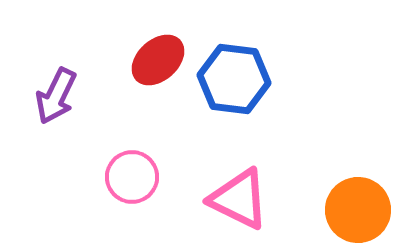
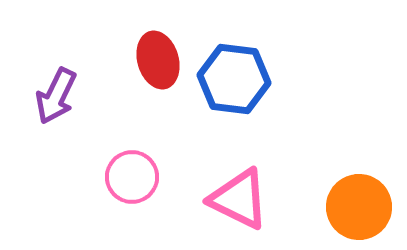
red ellipse: rotated 64 degrees counterclockwise
orange circle: moved 1 px right, 3 px up
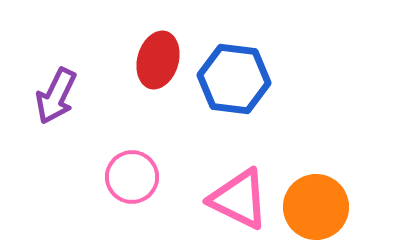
red ellipse: rotated 32 degrees clockwise
orange circle: moved 43 px left
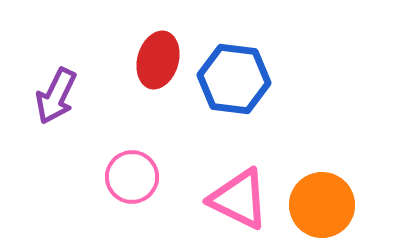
orange circle: moved 6 px right, 2 px up
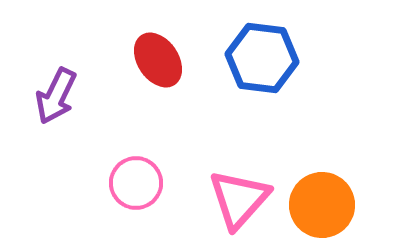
red ellipse: rotated 50 degrees counterclockwise
blue hexagon: moved 28 px right, 21 px up
pink circle: moved 4 px right, 6 px down
pink triangle: rotated 46 degrees clockwise
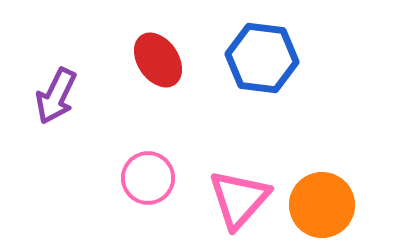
pink circle: moved 12 px right, 5 px up
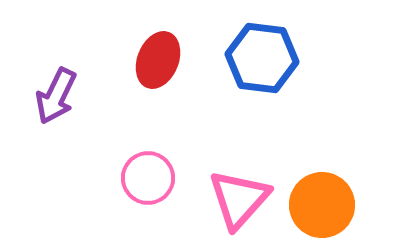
red ellipse: rotated 56 degrees clockwise
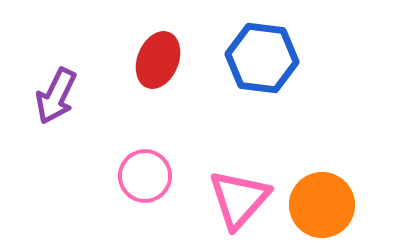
pink circle: moved 3 px left, 2 px up
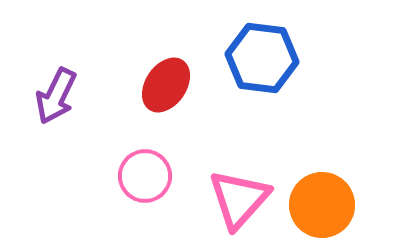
red ellipse: moved 8 px right, 25 px down; rotated 12 degrees clockwise
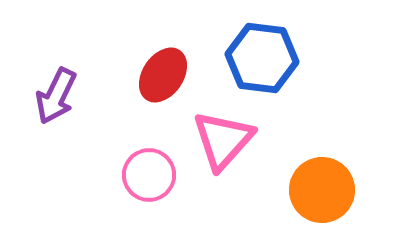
red ellipse: moved 3 px left, 10 px up
pink circle: moved 4 px right, 1 px up
pink triangle: moved 16 px left, 59 px up
orange circle: moved 15 px up
